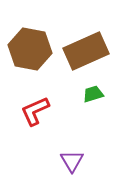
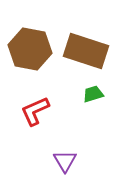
brown rectangle: rotated 42 degrees clockwise
purple triangle: moved 7 px left
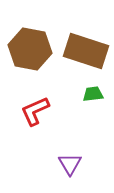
green trapezoid: rotated 10 degrees clockwise
purple triangle: moved 5 px right, 3 px down
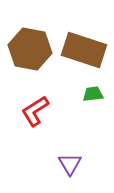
brown rectangle: moved 2 px left, 1 px up
red L-shape: rotated 8 degrees counterclockwise
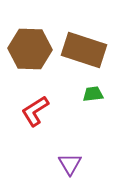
brown hexagon: rotated 9 degrees counterclockwise
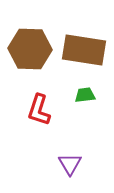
brown rectangle: rotated 9 degrees counterclockwise
green trapezoid: moved 8 px left, 1 px down
red L-shape: moved 4 px right, 1 px up; rotated 40 degrees counterclockwise
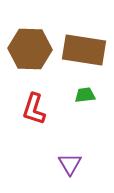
red L-shape: moved 5 px left, 1 px up
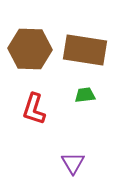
brown rectangle: moved 1 px right
purple triangle: moved 3 px right, 1 px up
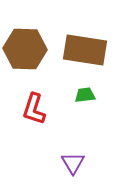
brown hexagon: moved 5 px left
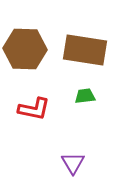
green trapezoid: moved 1 px down
red L-shape: rotated 96 degrees counterclockwise
